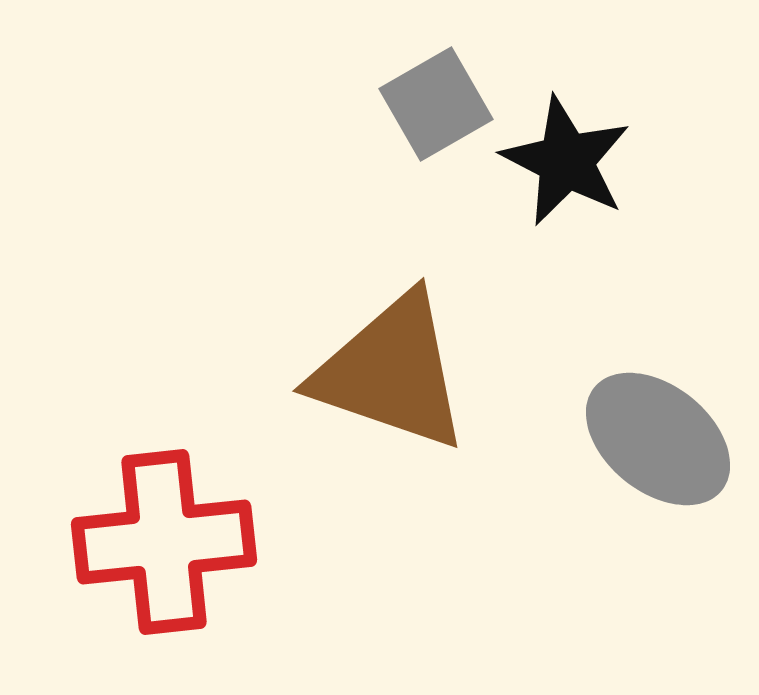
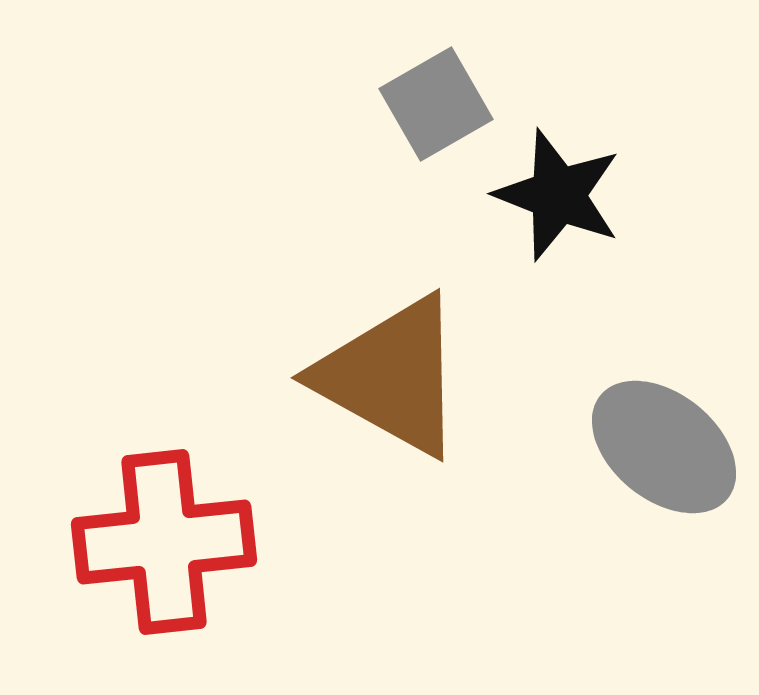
black star: moved 8 px left, 34 px down; rotated 6 degrees counterclockwise
brown triangle: moved 4 px down; rotated 10 degrees clockwise
gray ellipse: moved 6 px right, 8 px down
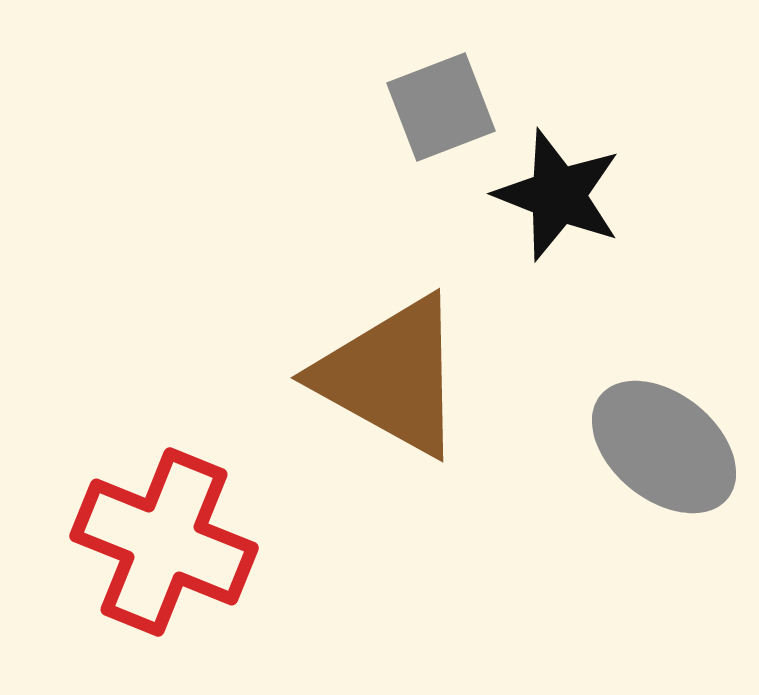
gray square: moved 5 px right, 3 px down; rotated 9 degrees clockwise
red cross: rotated 28 degrees clockwise
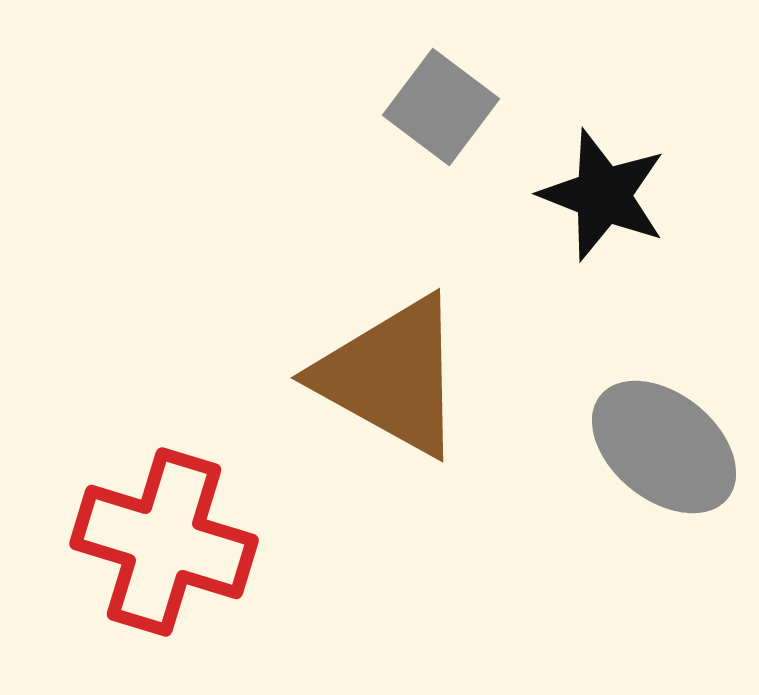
gray square: rotated 32 degrees counterclockwise
black star: moved 45 px right
red cross: rotated 5 degrees counterclockwise
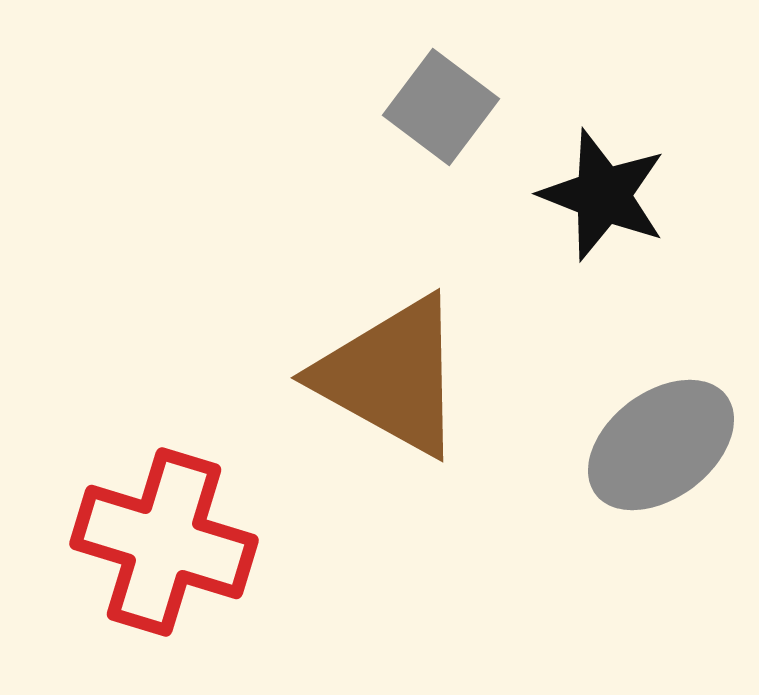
gray ellipse: moved 3 px left, 2 px up; rotated 76 degrees counterclockwise
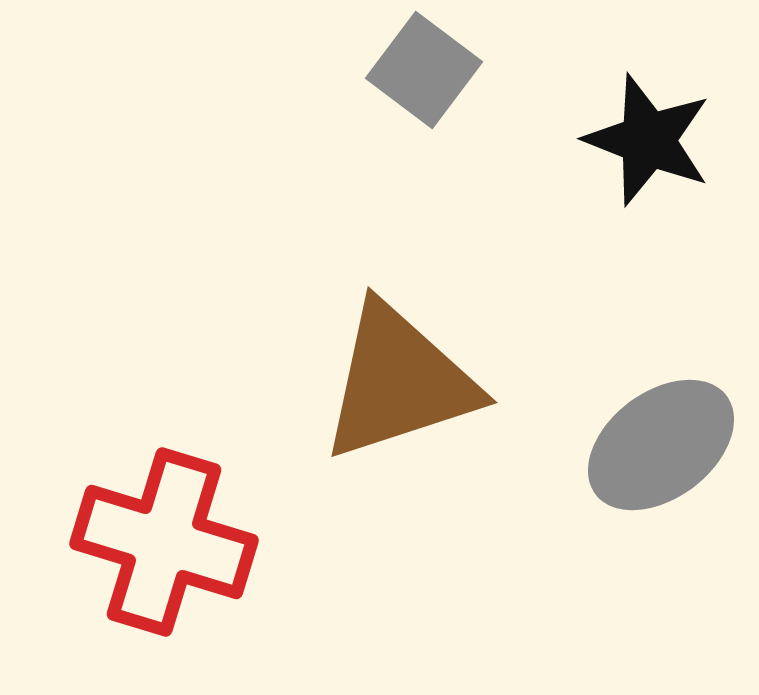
gray square: moved 17 px left, 37 px up
black star: moved 45 px right, 55 px up
brown triangle: moved 8 px right, 6 px down; rotated 47 degrees counterclockwise
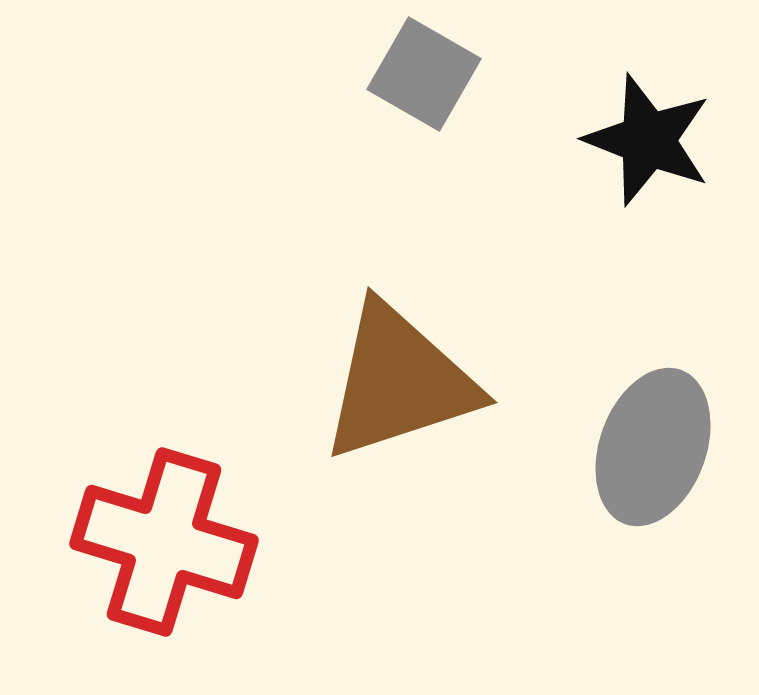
gray square: moved 4 px down; rotated 7 degrees counterclockwise
gray ellipse: moved 8 px left, 2 px down; rotated 33 degrees counterclockwise
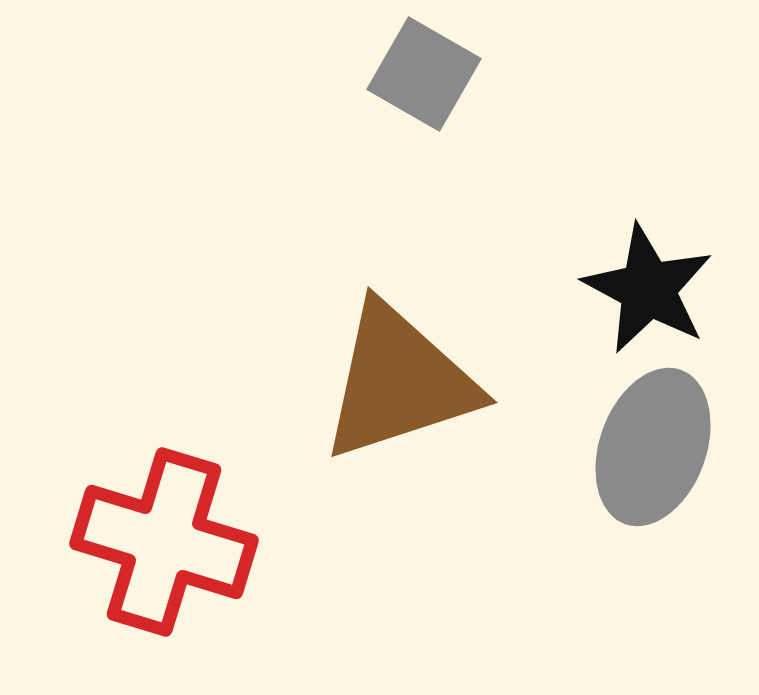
black star: moved 149 px down; rotated 7 degrees clockwise
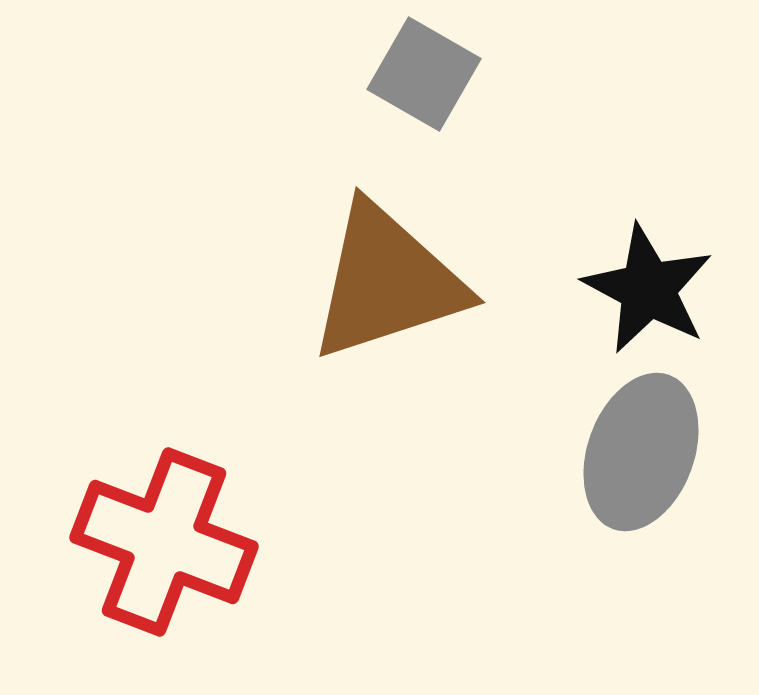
brown triangle: moved 12 px left, 100 px up
gray ellipse: moved 12 px left, 5 px down
red cross: rotated 4 degrees clockwise
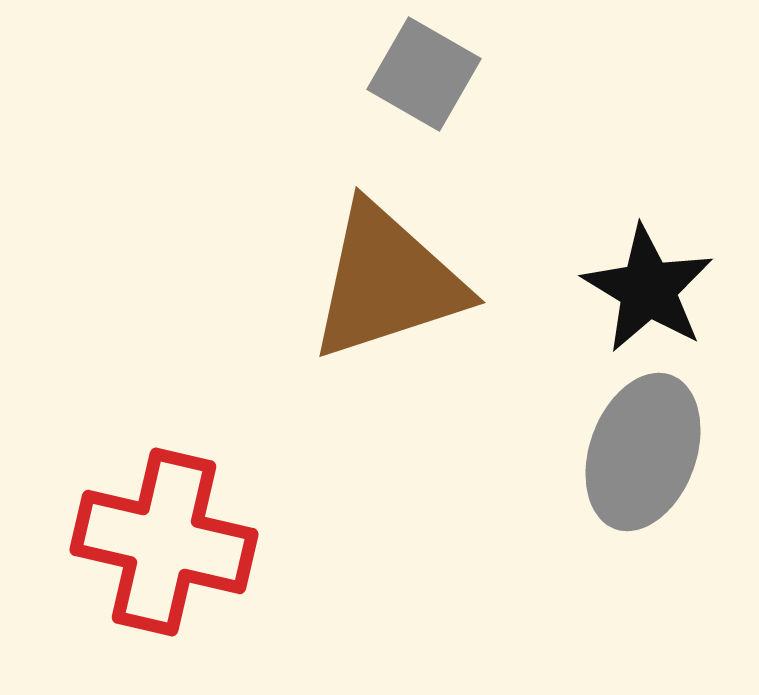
black star: rotated 3 degrees clockwise
gray ellipse: moved 2 px right
red cross: rotated 8 degrees counterclockwise
